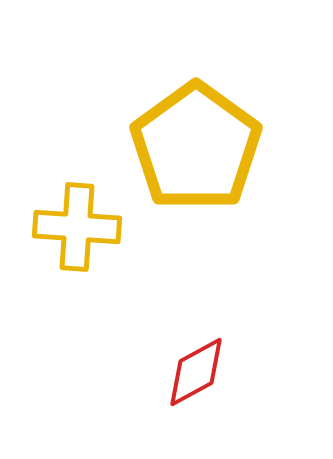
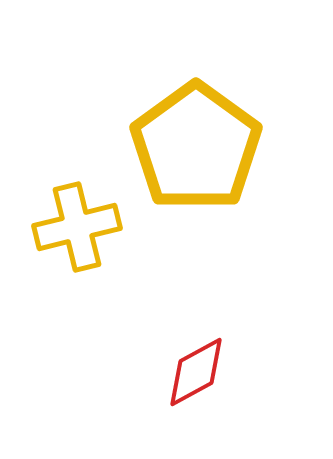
yellow cross: rotated 18 degrees counterclockwise
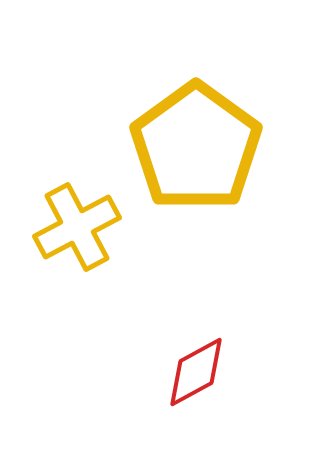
yellow cross: rotated 14 degrees counterclockwise
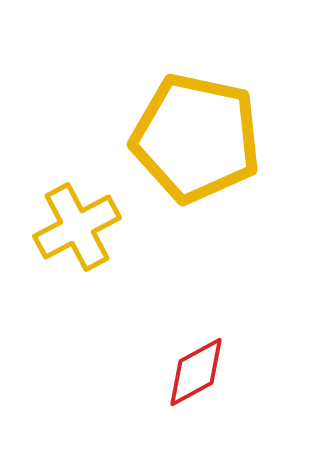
yellow pentagon: moved 9 px up; rotated 24 degrees counterclockwise
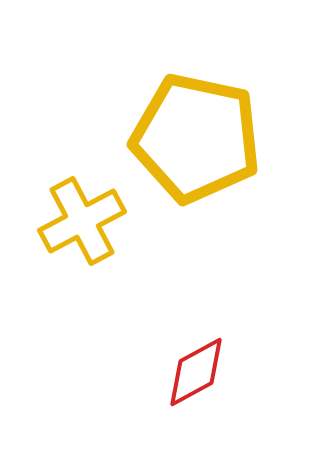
yellow cross: moved 5 px right, 6 px up
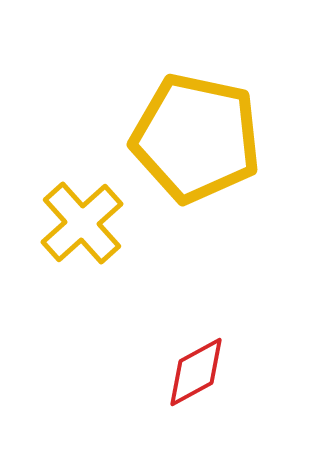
yellow cross: moved 2 px down; rotated 14 degrees counterclockwise
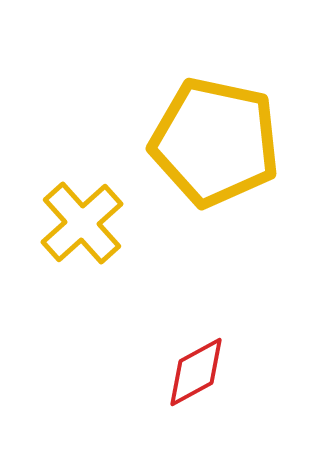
yellow pentagon: moved 19 px right, 4 px down
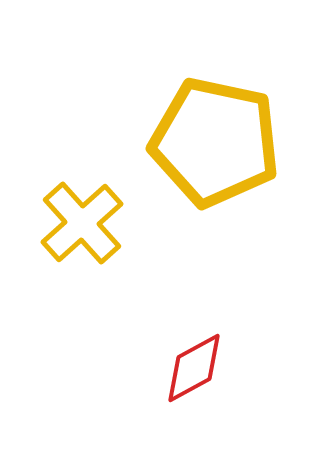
red diamond: moved 2 px left, 4 px up
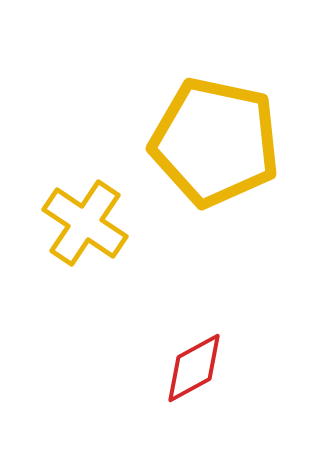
yellow cross: moved 3 px right; rotated 14 degrees counterclockwise
